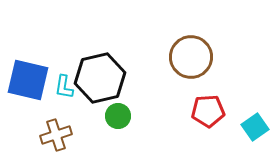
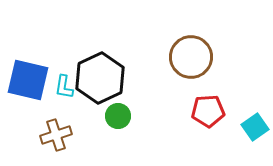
black hexagon: rotated 12 degrees counterclockwise
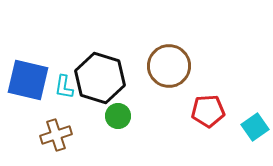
brown circle: moved 22 px left, 9 px down
black hexagon: rotated 18 degrees counterclockwise
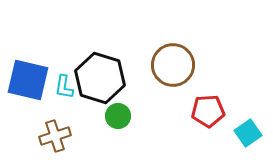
brown circle: moved 4 px right, 1 px up
cyan square: moved 7 px left, 6 px down
brown cross: moved 1 px left, 1 px down
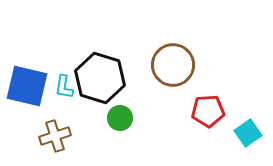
blue square: moved 1 px left, 6 px down
green circle: moved 2 px right, 2 px down
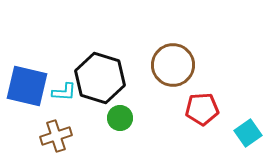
cyan L-shape: moved 5 px down; rotated 95 degrees counterclockwise
red pentagon: moved 6 px left, 2 px up
brown cross: moved 1 px right
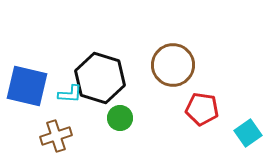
cyan L-shape: moved 6 px right, 2 px down
red pentagon: rotated 12 degrees clockwise
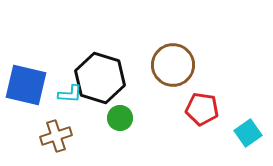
blue square: moved 1 px left, 1 px up
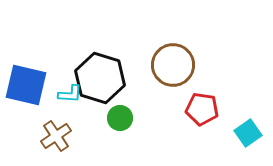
brown cross: rotated 16 degrees counterclockwise
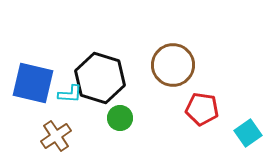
blue square: moved 7 px right, 2 px up
